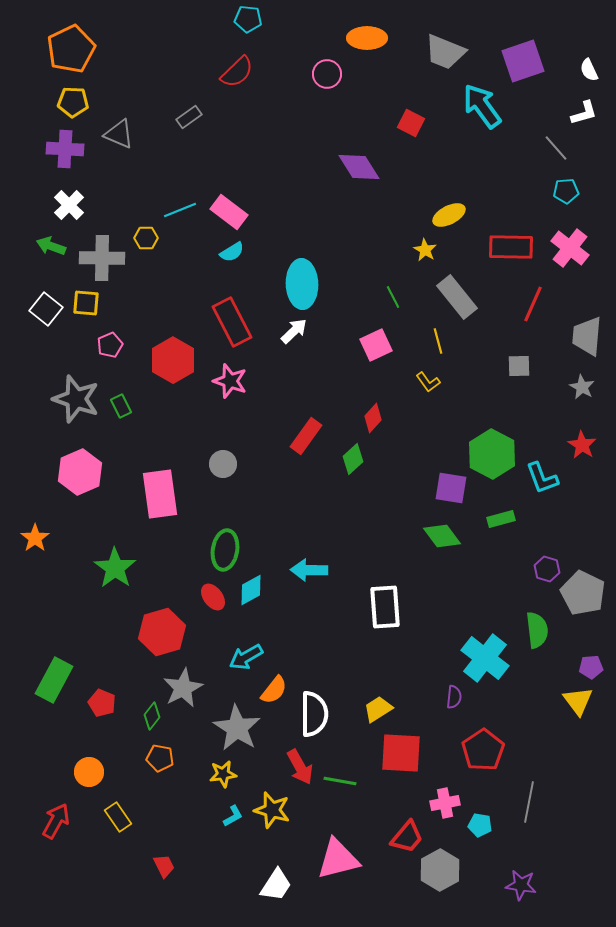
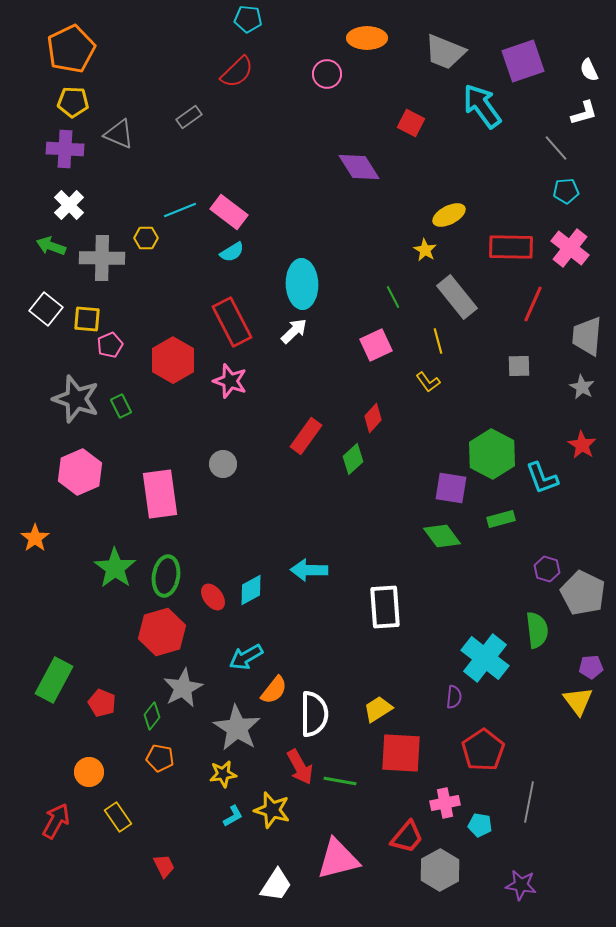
yellow square at (86, 303): moved 1 px right, 16 px down
green ellipse at (225, 550): moved 59 px left, 26 px down
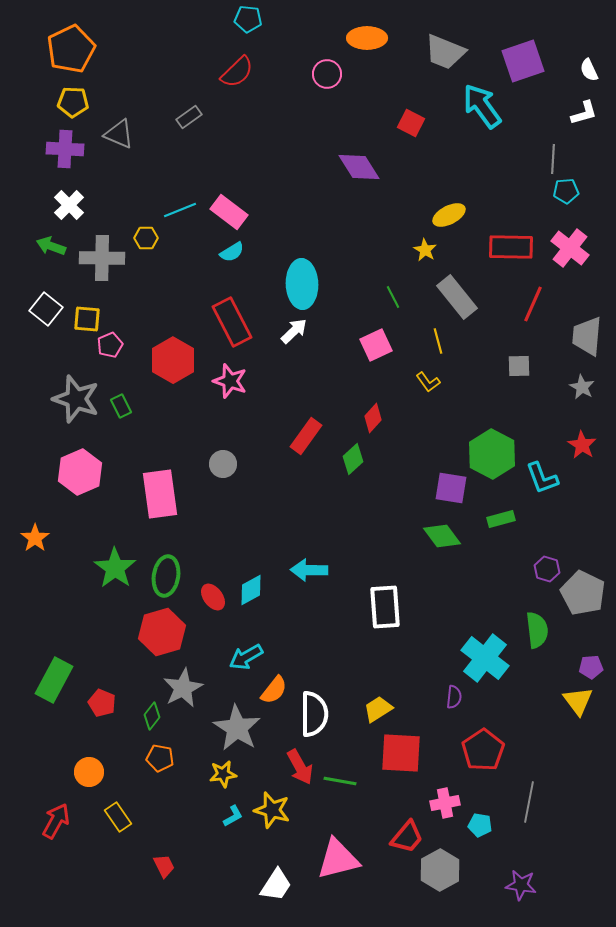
gray line at (556, 148): moved 3 px left, 11 px down; rotated 44 degrees clockwise
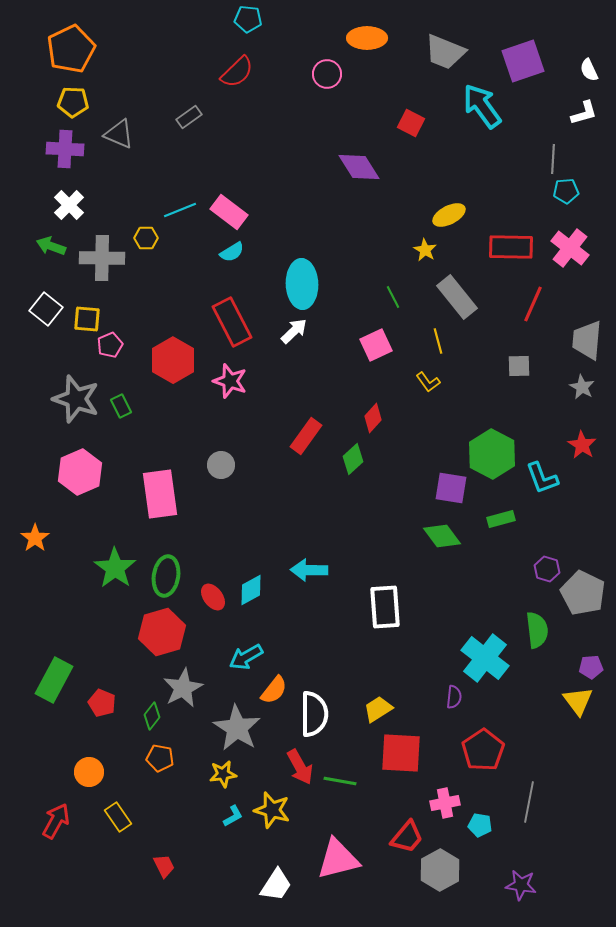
gray trapezoid at (587, 336): moved 4 px down
gray circle at (223, 464): moved 2 px left, 1 px down
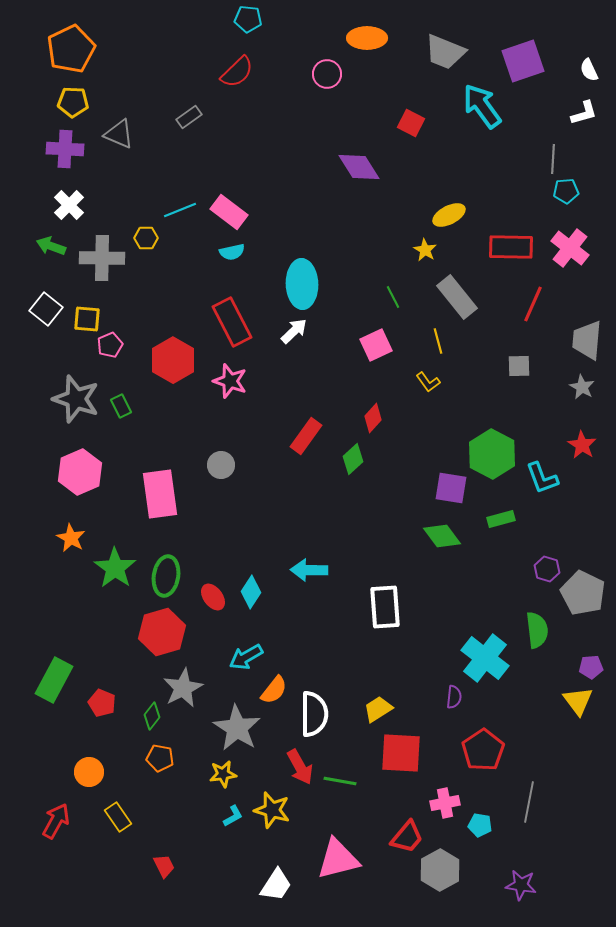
cyan semicircle at (232, 252): rotated 20 degrees clockwise
orange star at (35, 538): moved 36 px right; rotated 8 degrees counterclockwise
cyan diamond at (251, 590): moved 2 px down; rotated 28 degrees counterclockwise
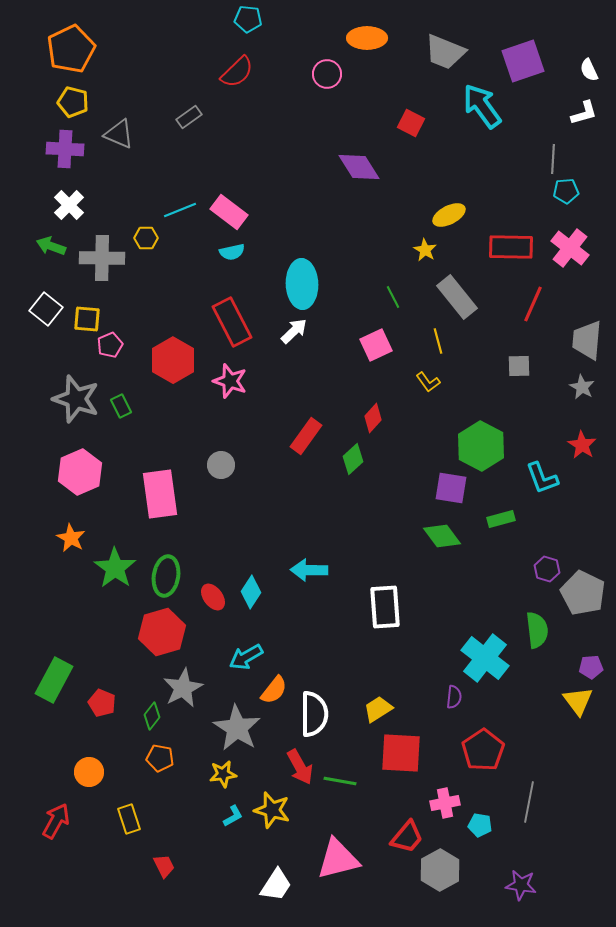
yellow pentagon at (73, 102): rotated 12 degrees clockwise
green hexagon at (492, 454): moved 11 px left, 8 px up
yellow rectangle at (118, 817): moved 11 px right, 2 px down; rotated 16 degrees clockwise
